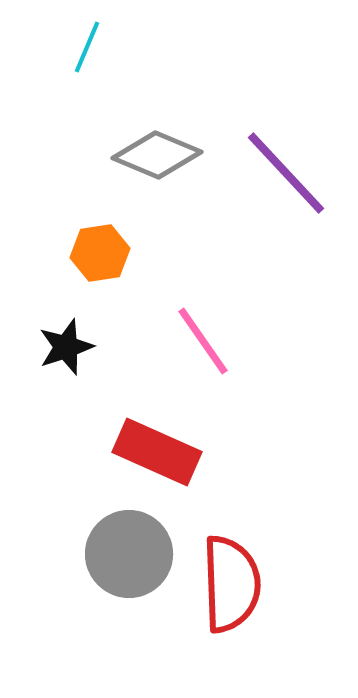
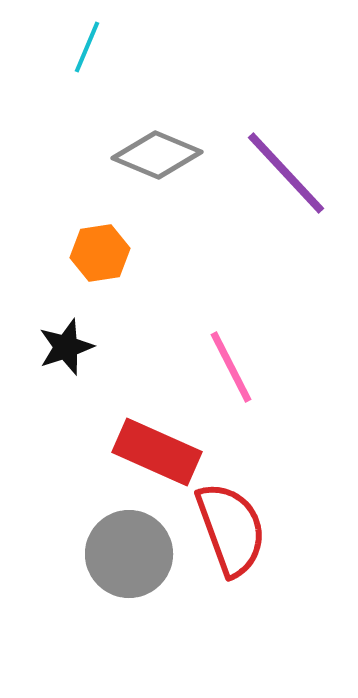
pink line: moved 28 px right, 26 px down; rotated 8 degrees clockwise
red semicircle: moved 55 px up; rotated 18 degrees counterclockwise
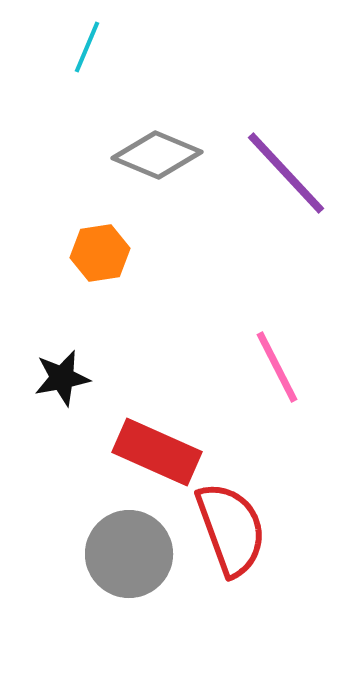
black star: moved 4 px left, 31 px down; rotated 8 degrees clockwise
pink line: moved 46 px right
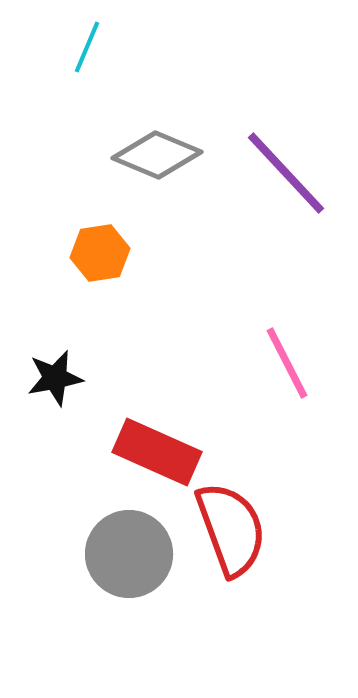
pink line: moved 10 px right, 4 px up
black star: moved 7 px left
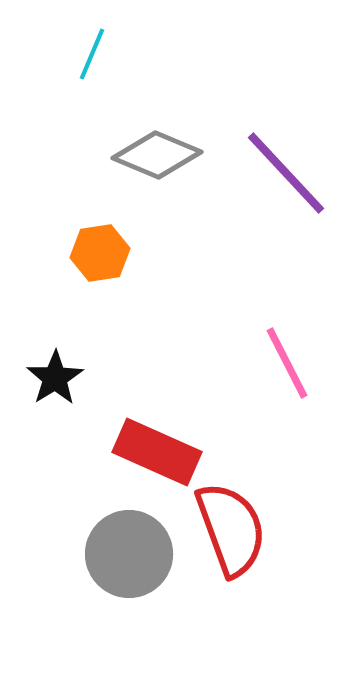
cyan line: moved 5 px right, 7 px down
black star: rotated 22 degrees counterclockwise
